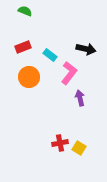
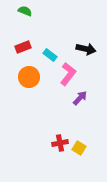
pink L-shape: moved 1 px left, 1 px down
purple arrow: rotated 56 degrees clockwise
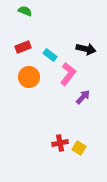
purple arrow: moved 3 px right, 1 px up
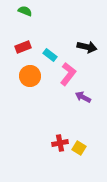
black arrow: moved 1 px right, 2 px up
orange circle: moved 1 px right, 1 px up
purple arrow: rotated 105 degrees counterclockwise
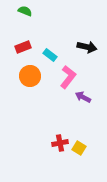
pink L-shape: moved 3 px down
